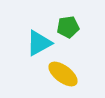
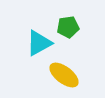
yellow ellipse: moved 1 px right, 1 px down
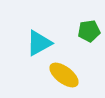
green pentagon: moved 21 px right, 4 px down
